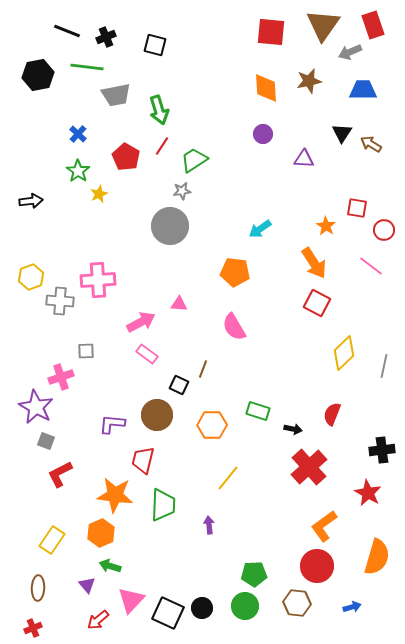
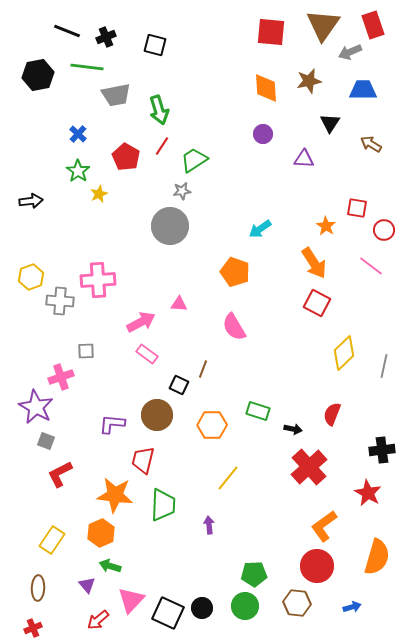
black triangle at (342, 133): moved 12 px left, 10 px up
orange pentagon at (235, 272): rotated 12 degrees clockwise
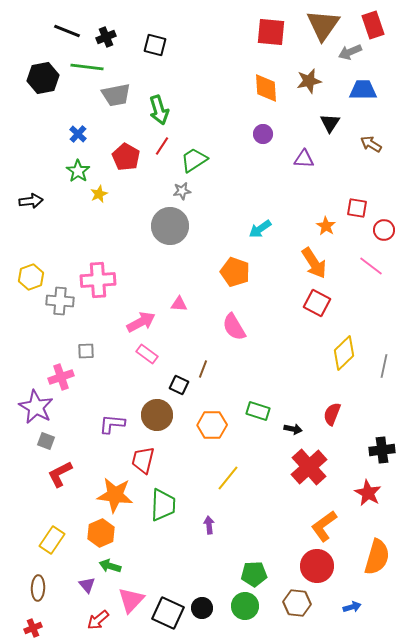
black hexagon at (38, 75): moved 5 px right, 3 px down
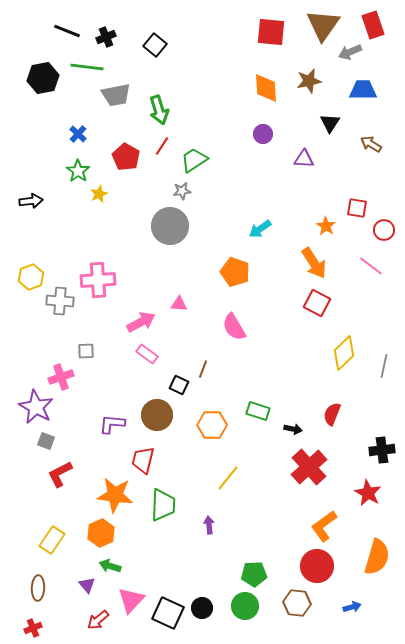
black square at (155, 45): rotated 25 degrees clockwise
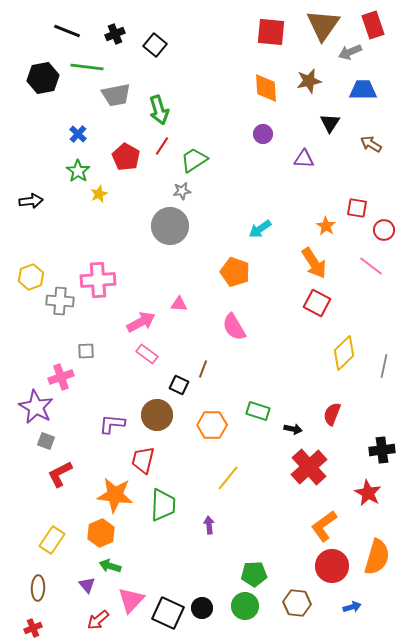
black cross at (106, 37): moved 9 px right, 3 px up
red circle at (317, 566): moved 15 px right
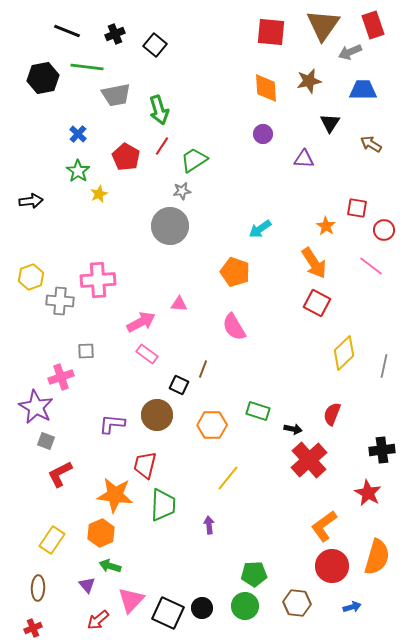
red trapezoid at (143, 460): moved 2 px right, 5 px down
red cross at (309, 467): moved 7 px up
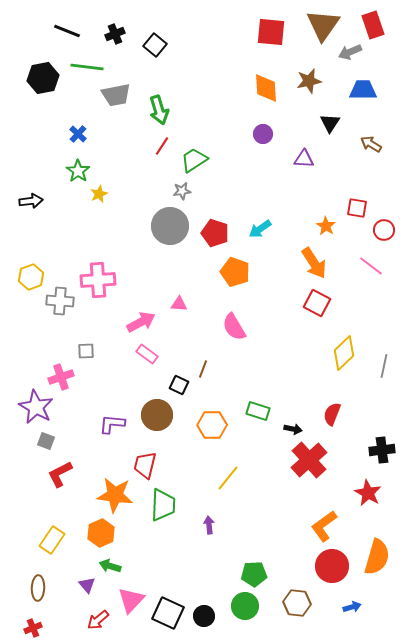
red pentagon at (126, 157): moved 89 px right, 76 px down; rotated 12 degrees counterclockwise
black circle at (202, 608): moved 2 px right, 8 px down
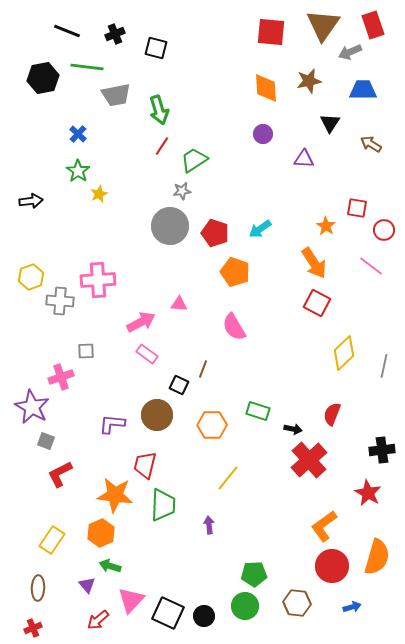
black square at (155, 45): moved 1 px right, 3 px down; rotated 25 degrees counterclockwise
purple star at (36, 407): moved 4 px left
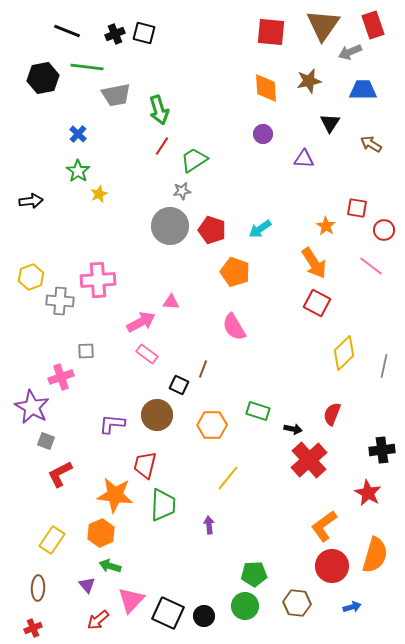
black square at (156, 48): moved 12 px left, 15 px up
red pentagon at (215, 233): moved 3 px left, 3 px up
pink triangle at (179, 304): moved 8 px left, 2 px up
orange semicircle at (377, 557): moved 2 px left, 2 px up
